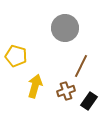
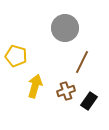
brown line: moved 1 px right, 4 px up
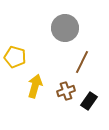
yellow pentagon: moved 1 px left, 1 px down
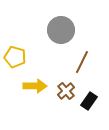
gray circle: moved 4 px left, 2 px down
yellow arrow: rotated 75 degrees clockwise
brown cross: rotated 24 degrees counterclockwise
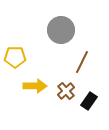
yellow pentagon: rotated 15 degrees counterclockwise
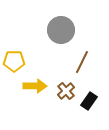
yellow pentagon: moved 1 px left, 4 px down
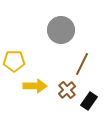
brown line: moved 2 px down
brown cross: moved 1 px right, 1 px up
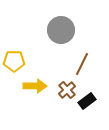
black rectangle: moved 2 px left; rotated 18 degrees clockwise
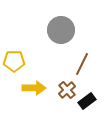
yellow arrow: moved 1 px left, 2 px down
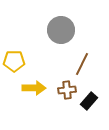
brown cross: rotated 36 degrees clockwise
black rectangle: moved 2 px right; rotated 12 degrees counterclockwise
